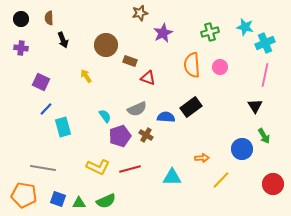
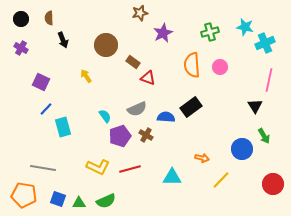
purple cross: rotated 24 degrees clockwise
brown rectangle: moved 3 px right, 1 px down; rotated 16 degrees clockwise
pink line: moved 4 px right, 5 px down
orange arrow: rotated 16 degrees clockwise
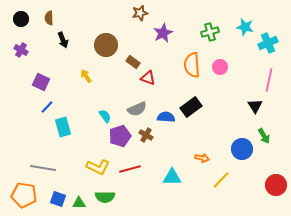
cyan cross: moved 3 px right
purple cross: moved 2 px down
blue line: moved 1 px right, 2 px up
red circle: moved 3 px right, 1 px down
green semicircle: moved 1 px left, 4 px up; rotated 24 degrees clockwise
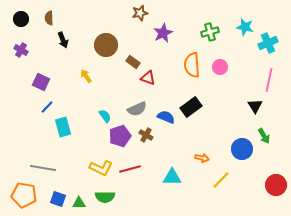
blue semicircle: rotated 18 degrees clockwise
yellow L-shape: moved 3 px right, 1 px down
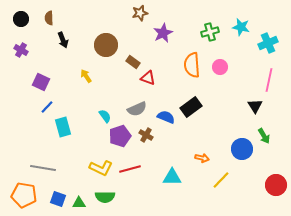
cyan star: moved 4 px left
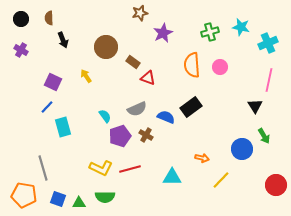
brown circle: moved 2 px down
purple square: moved 12 px right
gray line: rotated 65 degrees clockwise
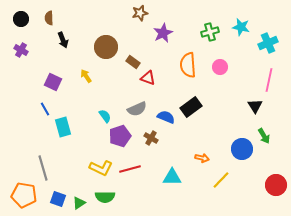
orange semicircle: moved 4 px left
blue line: moved 2 px left, 2 px down; rotated 72 degrees counterclockwise
brown cross: moved 5 px right, 3 px down
green triangle: rotated 32 degrees counterclockwise
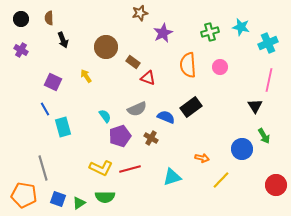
cyan triangle: rotated 18 degrees counterclockwise
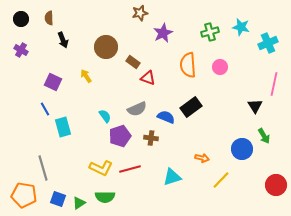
pink line: moved 5 px right, 4 px down
brown cross: rotated 24 degrees counterclockwise
